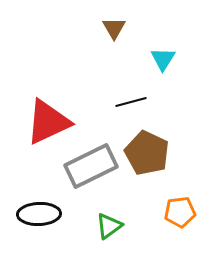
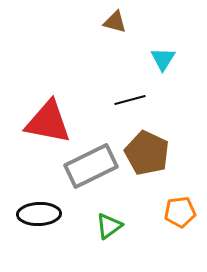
brown triangle: moved 1 px right, 6 px up; rotated 45 degrees counterclockwise
black line: moved 1 px left, 2 px up
red triangle: rotated 36 degrees clockwise
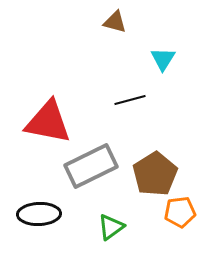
brown pentagon: moved 8 px right, 21 px down; rotated 15 degrees clockwise
green triangle: moved 2 px right, 1 px down
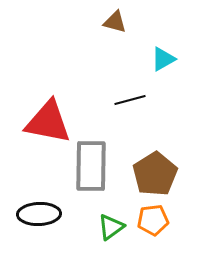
cyan triangle: rotated 28 degrees clockwise
gray rectangle: rotated 63 degrees counterclockwise
orange pentagon: moved 27 px left, 8 px down
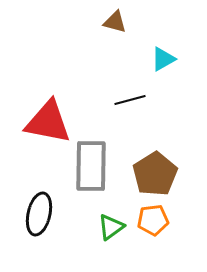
black ellipse: rotated 75 degrees counterclockwise
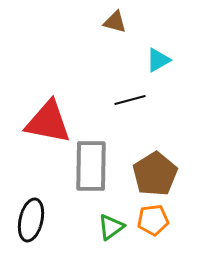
cyan triangle: moved 5 px left, 1 px down
black ellipse: moved 8 px left, 6 px down
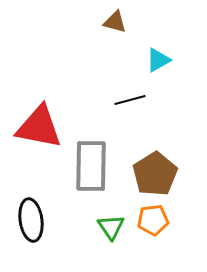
red triangle: moved 9 px left, 5 px down
black ellipse: rotated 21 degrees counterclockwise
green triangle: rotated 28 degrees counterclockwise
